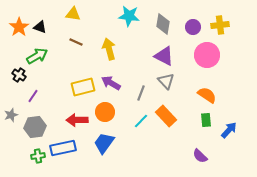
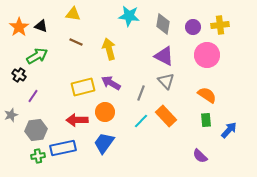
black triangle: moved 1 px right, 1 px up
gray hexagon: moved 1 px right, 3 px down
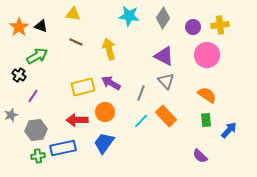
gray diamond: moved 6 px up; rotated 25 degrees clockwise
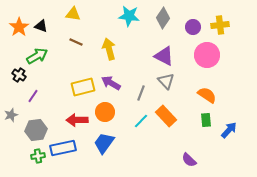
purple semicircle: moved 11 px left, 4 px down
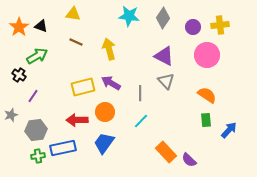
gray line: moved 1 px left; rotated 21 degrees counterclockwise
orange rectangle: moved 36 px down
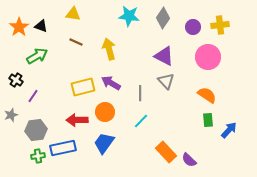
pink circle: moved 1 px right, 2 px down
black cross: moved 3 px left, 5 px down
green rectangle: moved 2 px right
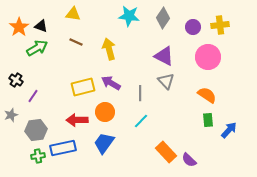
green arrow: moved 8 px up
